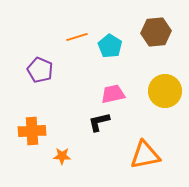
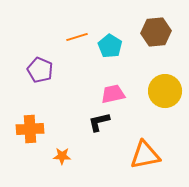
orange cross: moved 2 px left, 2 px up
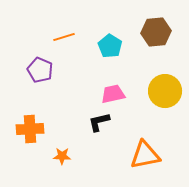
orange line: moved 13 px left
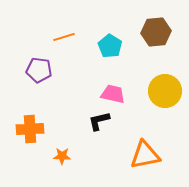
purple pentagon: moved 1 px left; rotated 15 degrees counterclockwise
pink trapezoid: rotated 25 degrees clockwise
black L-shape: moved 1 px up
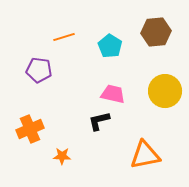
orange cross: rotated 20 degrees counterclockwise
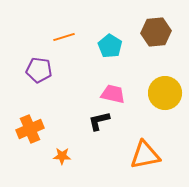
yellow circle: moved 2 px down
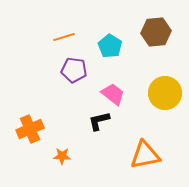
purple pentagon: moved 35 px right
pink trapezoid: rotated 25 degrees clockwise
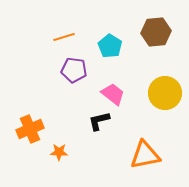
orange star: moved 3 px left, 4 px up
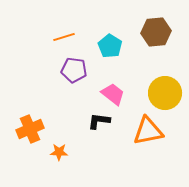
black L-shape: rotated 20 degrees clockwise
orange triangle: moved 3 px right, 24 px up
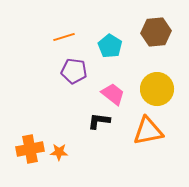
purple pentagon: moved 1 px down
yellow circle: moved 8 px left, 4 px up
orange cross: moved 20 px down; rotated 12 degrees clockwise
